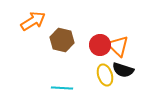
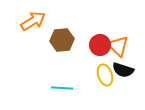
brown hexagon: rotated 20 degrees counterclockwise
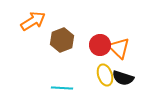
brown hexagon: rotated 15 degrees counterclockwise
orange triangle: moved 1 px right, 2 px down
black semicircle: moved 8 px down
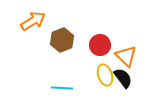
orange triangle: moved 7 px right, 8 px down
black semicircle: rotated 145 degrees counterclockwise
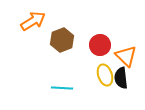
black semicircle: moved 2 px left; rotated 150 degrees counterclockwise
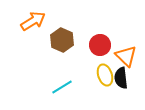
brown hexagon: rotated 15 degrees counterclockwise
cyan line: moved 1 px up; rotated 35 degrees counterclockwise
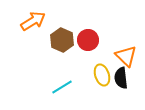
red circle: moved 12 px left, 5 px up
yellow ellipse: moved 3 px left
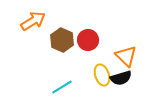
black semicircle: rotated 100 degrees counterclockwise
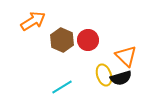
yellow ellipse: moved 2 px right
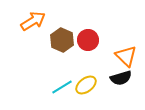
yellow ellipse: moved 18 px left, 10 px down; rotated 70 degrees clockwise
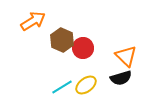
red circle: moved 5 px left, 8 px down
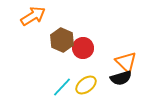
orange arrow: moved 5 px up
orange triangle: moved 6 px down
cyan line: rotated 15 degrees counterclockwise
